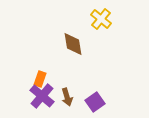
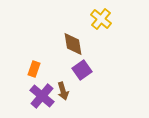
orange rectangle: moved 6 px left, 10 px up
brown arrow: moved 4 px left, 6 px up
purple square: moved 13 px left, 32 px up
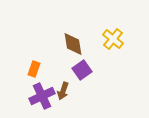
yellow cross: moved 12 px right, 20 px down
brown arrow: rotated 36 degrees clockwise
purple cross: rotated 25 degrees clockwise
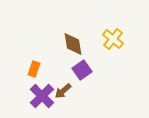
brown arrow: rotated 30 degrees clockwise
purple cross: rotated 20 degrees counterclockwise
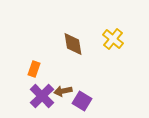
purple square: moved 31 px down; rotated 24 degrees counterclockwise
brown arrow: rotated 30 degrees clockwise
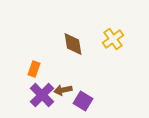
yellow cross: rotated 15 degrees clockwise
brown arrow: moved 1 px up
purple cross: moved 1 px up
purple square: moved 1 px right
